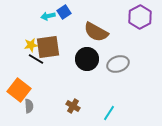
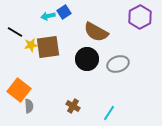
black line: moved 21 px left, 27 px up
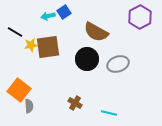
brown cross: moved 2 px right, 3 px up
cyan line: rotated 70 degrees clockwise
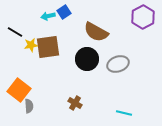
purple hexagon: moved 3 px right
cyan line: moved 15 px right
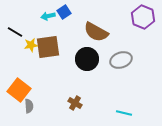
purple hexagon: rotated 10 degrees counterclockwise
gray ellipse: moved 3 px right, 4 px up
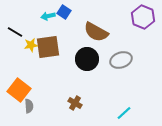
blue square: rotated 24 degrees counterclockwise
cyan line: rotated 56 degrees counterclockwise
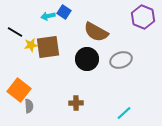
brown cross: moved 1 px right; rotated 32 degrees counterclockwise
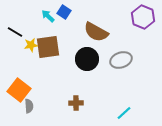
cyan arrow: rotated 56 degrees clockwise
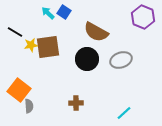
cyan arrow: moved 3 px up
